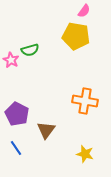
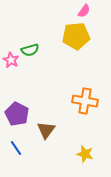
yellow pentagon: rotated 16 degrees counterclockwise
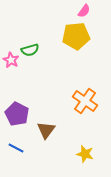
orange cross: rotated 25 degrees clockwise
blue line: rotated 28 degrees counterclockwise
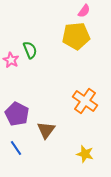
green semicircle: rotated 96 degrees counterclockwise
blue line: rotated 28 degrees clockwise
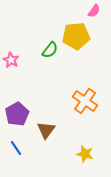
pink semicircle: moved 10 px right
green semicircle: moved 20 px right; rotated 60 degrees clockwise
purple pentagon: rotated 15 degrees clockwise
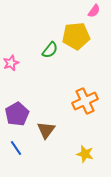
pink star: moved 3 px down; rotated 21 degrees clockwise
orange cross: rotated 30 degrees clockwise
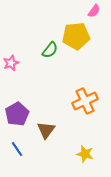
blue line: moved 1 px right, 1 px down
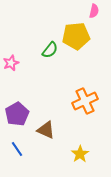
pink semicircle: rotated 24 degrees counterclockwise
brown triangle: rotated 42 degrees counterclockwise
yellow star: moved 5 px left; rotated 24 degrees clockwise
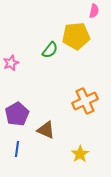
blue line: rotated 42 degrees clockwise
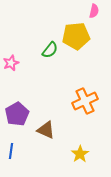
blue line: moved 6 px left, 2 px down
